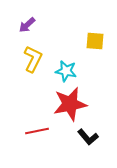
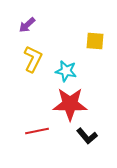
red star: rotated 12 degrees clockwise
black L-shape: moved 1 px left, 1 px up
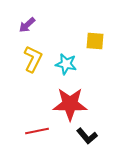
cyan star: moved 7 px up
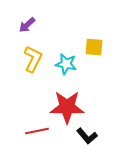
yellow square: moved 1 px left, 6 px down
red star: moved 3 px left, 3 px down
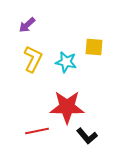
cyan star: moved 2 px up
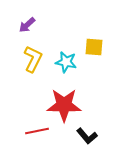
red star: moved 3 px left, 2 px up
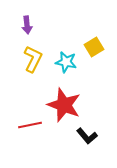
purple arrow: rotated 54 degrees counterclockwise
yellow square: rotated 36 degrees counterclockwise
red star: rotated 20 degrees clockwise
red line: moved 7 px left, 6 px up
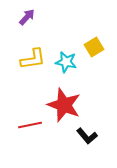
purple arrow: moved 8 px up; rotated 132 degrees counterclockwise
yellow L-shape: rotated 56 degrees clockwise
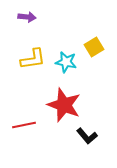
purple arrow: rotated 54 degrees clockwise
red line: moved 6 px left
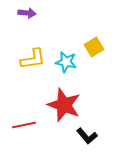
purple arrow: moved 4 px up
